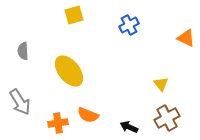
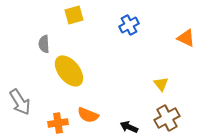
gray semicircle: moved 21 px right, 7 px up
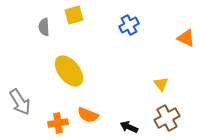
gray semicircle: moved 17 px up
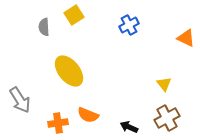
yellow square: rotated 18 degrees counterclockwise
yellow triangle: moved 3 px right
gray arrow: moved 2 px up
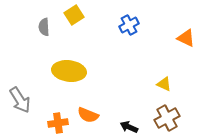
yellow ellipse: rotated 44 degrees counterclockwise
yellow triangle: rotated 28 degrees counterclockwise
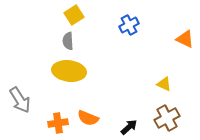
gray semicircle: moved 24 px right, 14 px down
orange triangle: moved 1 px left, 1 px down
orange semicircle: moved 3 px down
black arrow: rotated 114 degrees clockwise
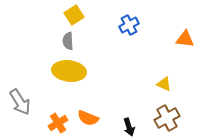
orange triangle: rotated 18 degrees counterclockwise
gray arrow: moved 2 px down
orange cross: rotated 24 degrees counterclockwise
black arrow: rotated 114 degrees clockwise
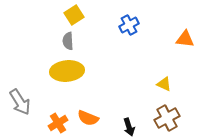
yellow ellipse: moved 2 px left; rotated 12 degrees counterclockwise
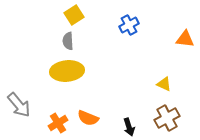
gray arrow: moved 1 px left, 3 px down; rotated 8 degrees counterclockwise
